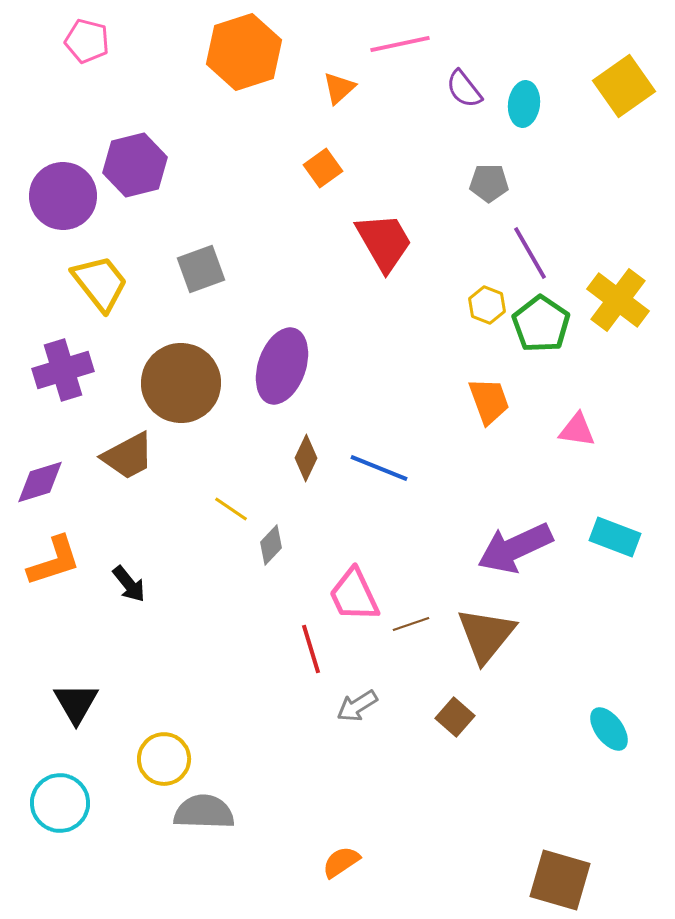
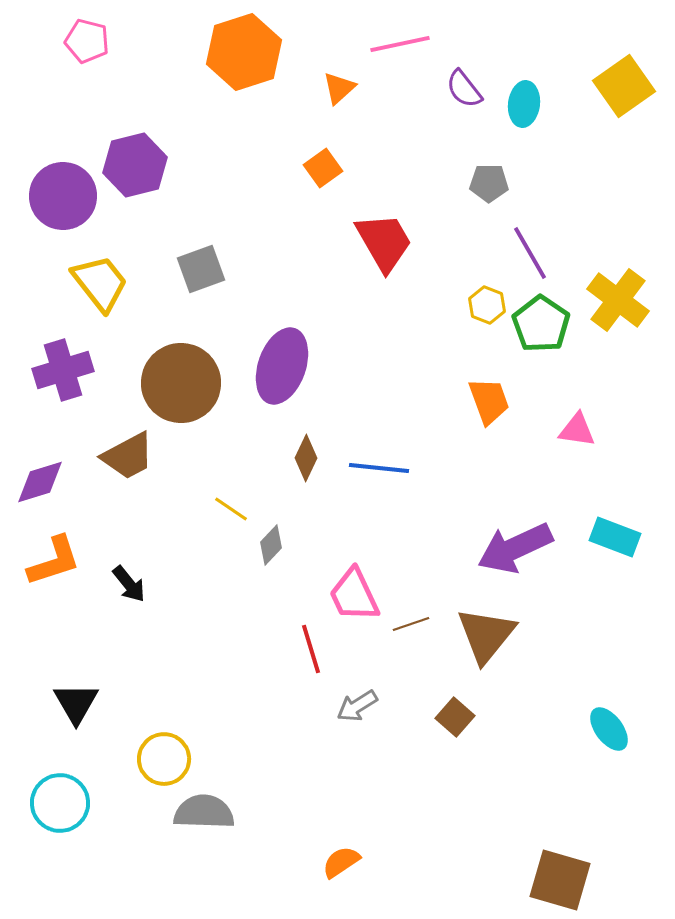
blue line at (379, 468): rotated 16 degrees counterclockwise
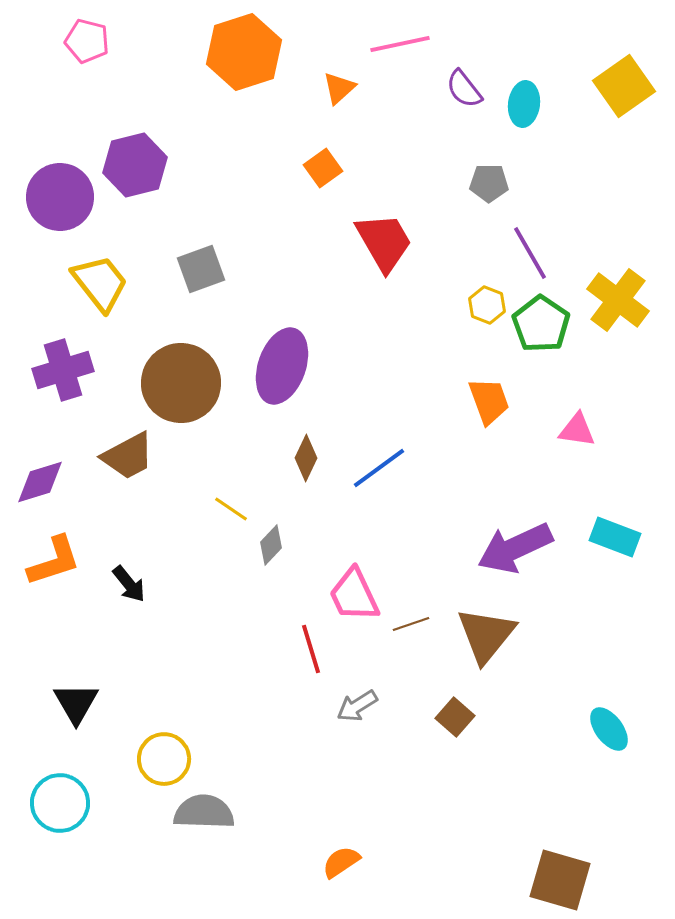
purple circle at (63, 196): moved 3 px left, 1 px down
blue line at (379, 468): rotated 42 degrees counterclockwise
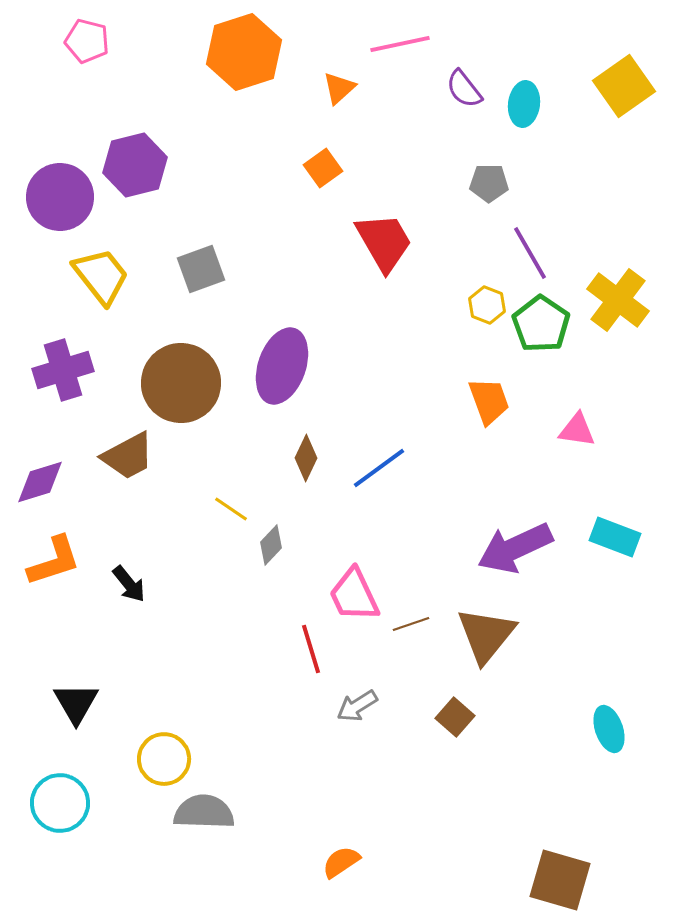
yellow trapezoid at (100, 283): moved 1 px right, 7 px up
cyan ellipse at (609, 729): rotated 18 degrees clockwise
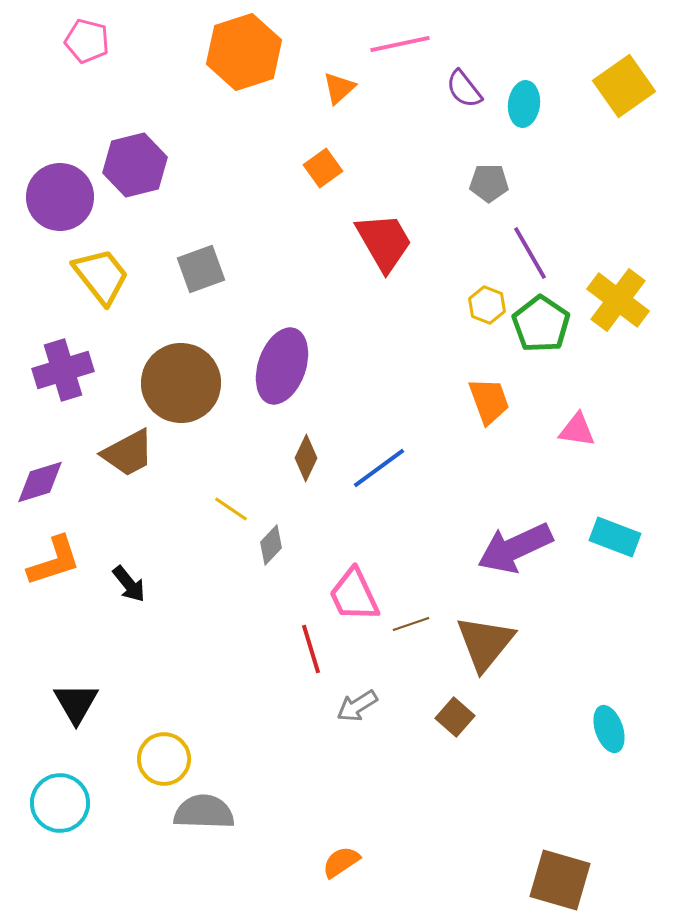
brown trapezoid at (128, 456): moved 3 px up
brown triangle at (486, 635): moved 1 px left, 8 px down
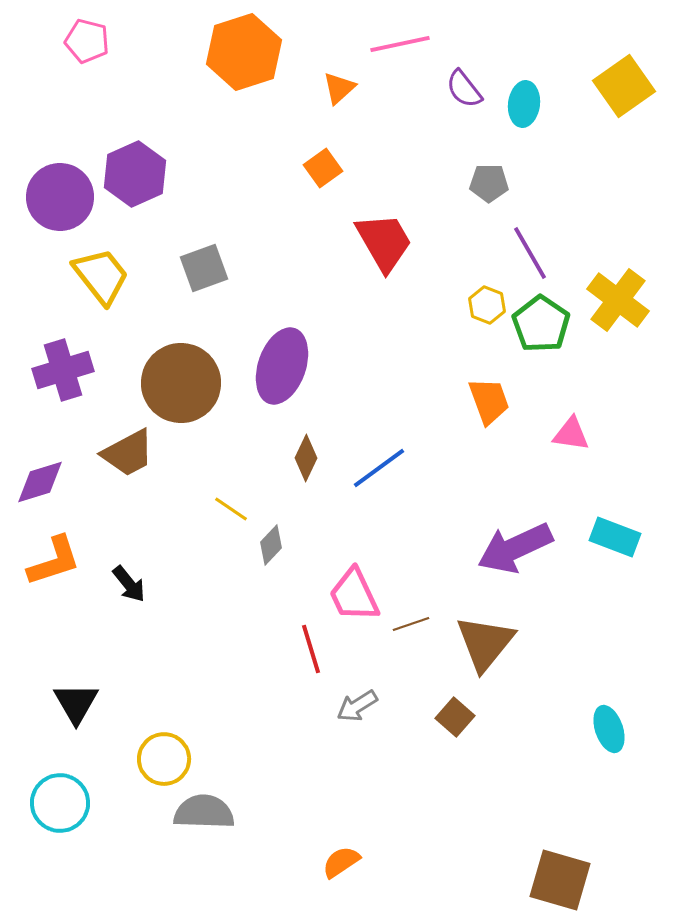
purple hexagon at (135, 165): moved 9 px down; rotated 10 degrees counterclockwise
gray square at (201, 269): moved 3 px right, 1 px up
pink triangle at (577, 430): moved 6 px left, 4 px down
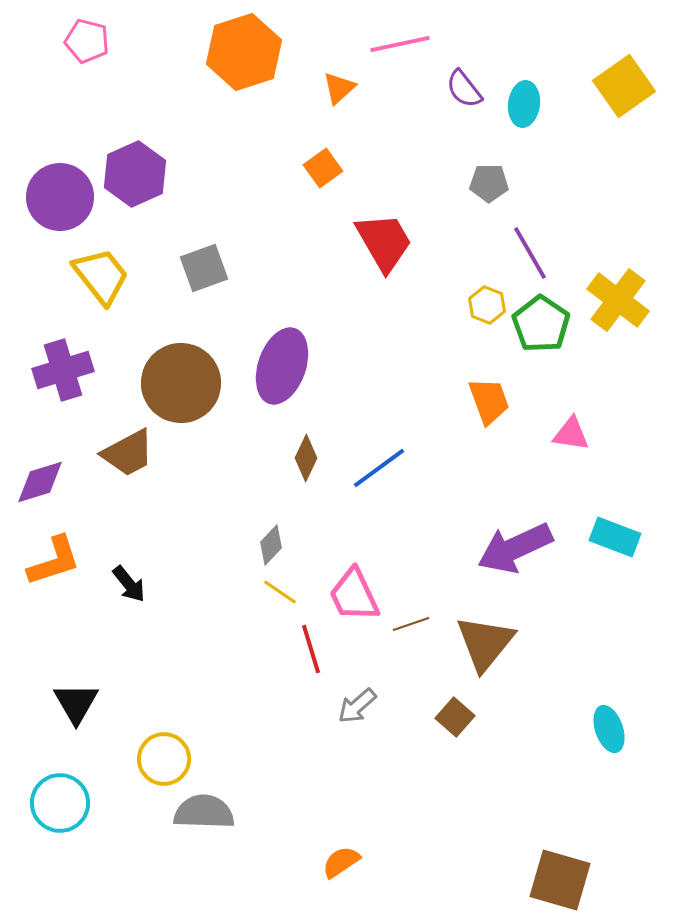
yellow line at (231, 509): moved 49 px right, 83 px down
gray arrow at (357, 706): rotated 9 degrees counterclockwise
